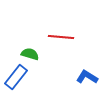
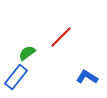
red line: rotated 50 degrees counterclockwise
green semicircle: moved 3 px left, 1 px up; rotated 54 degrees counterclockwise
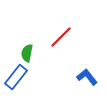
green semicircle: rotated 42 degrees counterclockwise
blue L-shape: rotated 20 degrees clockwise
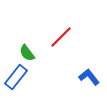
green semicircle: rotated 48 degrees counterclockwise
blue L-shape: moved 2 px right
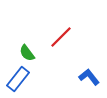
blue rectangle: moved 2 px right, 2 px down
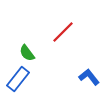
red line: moved 2 px right, 5 px up
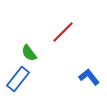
green semicircle: moved 2 px right
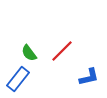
red line: moved 1 px left, 19 px down
blue L-shape: rotated 115 degrees clockwise
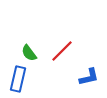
blue rectangle: rotated 25 degrees counterclockwise
